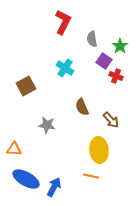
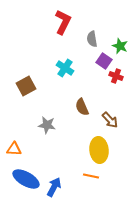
green star: rotated 14 degrees counterclockwise
brown arrow: moved 1 px left
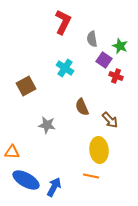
purple square: moved 1 px up
orange triangle: moved 2 px left, 3 px down
blue ellipse: moved 1 px down
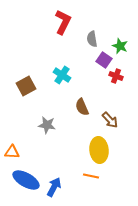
cyan cross: moved 3 px left, 7 px down
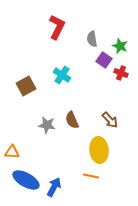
red L-shape: moved 6 px left, 5 px down
red cross: moved 5 px right, 3 px up
brown semicircle: moved 10 px left, 13 px down
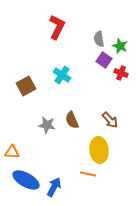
gray semicircle: moved 7 px right
orange line: moved 3 px left, 2 px up
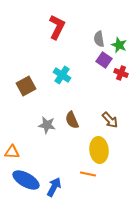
green star: moved 1 px left, 1 px up
